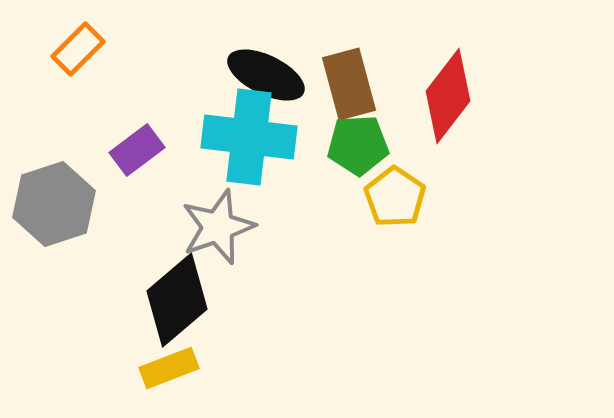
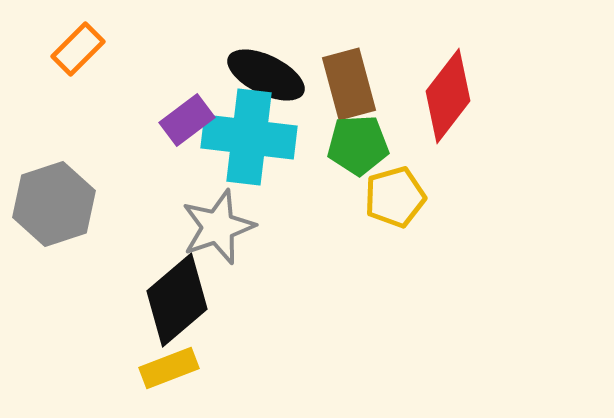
purple rectangle: moved 50 px right, 30 px up
yellow pentagon: rotated 22 degrees clockwise
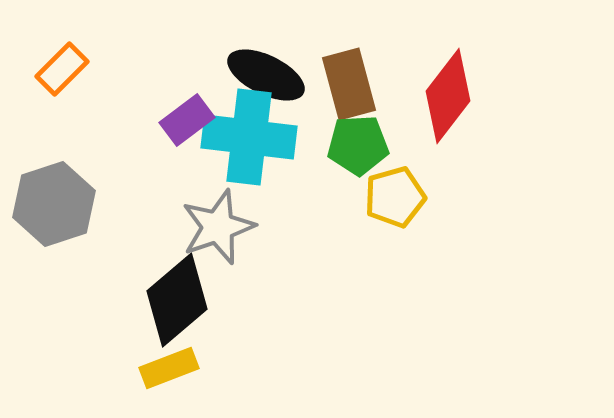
orange rectangle: moved 16 px left, 20 px down
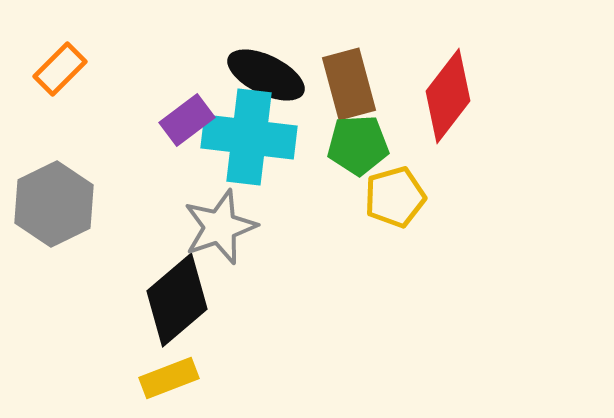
orange rectangle: moved 2 px left
gray hexagon: rotated 8 degrees counterclockwise
gray star: moved 2 px right
yellow rectangle: moved 10 px down
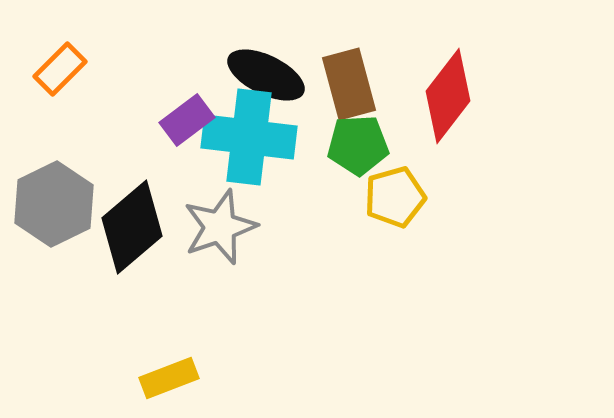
black diamond: moved 45 px left, 73 px up
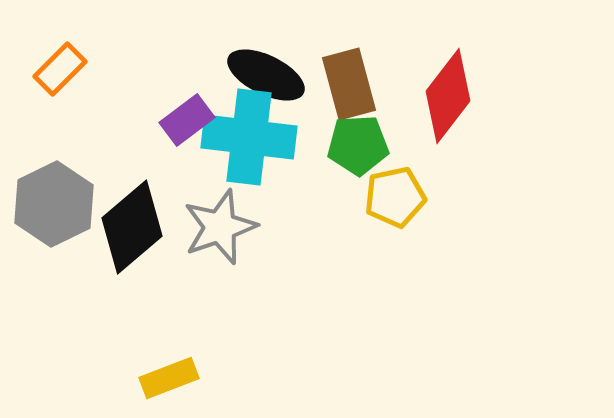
yellow pentagon: rotated 4 degrees clockwise
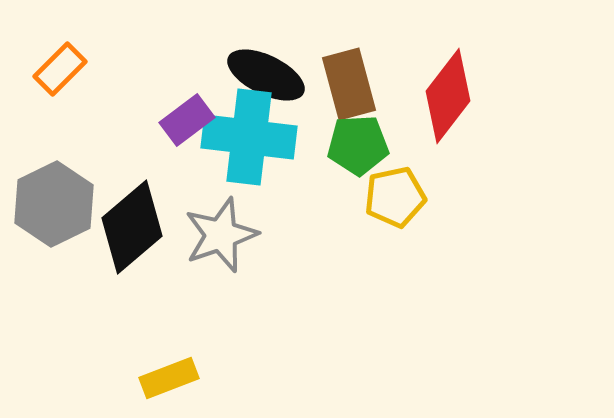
gray star: moved 1 px right, 8 px down
